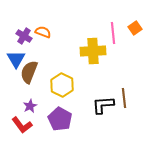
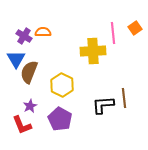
orange semicircle: rotated 21 degrees counterclockwise
red L-shape: rotated 15 degrees clockwise
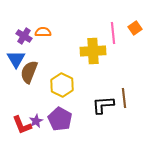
purple star: moved 6 px right, 15 px down
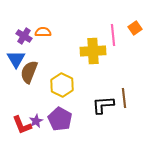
pink line: moved 2 px down
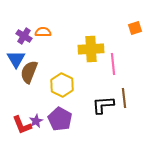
orange square: rotated 16 degrees clockwise
pink line: moved 29 px down
yellow cross: moved 2 px left, 2 px up
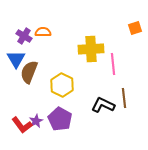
black L-shape: rotated 30 degrees clockwise
red L-shape: rotated 15 degrees counterclockwise
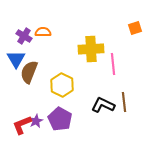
brown line: moved 4 px down
red L-shape: rotated 105 degrees clockwise
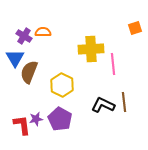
blue triangle: moved 1 px left, 1 px up
purple star: moved 2 px up; rotated 16 degrees clockwise
red L-shape: rotated 105 degrees clockwise
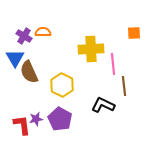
orange square: moved 1 px left, 5 px down; rotated 16 degrees clockwise
brown semicircle: rotated 45 degrees counterclockwise
brown line: moved 16 px up
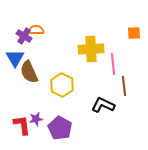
orange semicircle: moved 7 px left, 2 px up
purple pentagon: moved 9 px down
